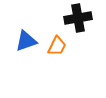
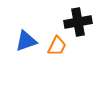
black cross: moved 4 px down
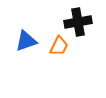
orange trapezoid: moved 2 px right
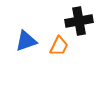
black cross: moved 1 px right, 1 px up
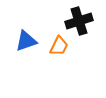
black cross: rotated 8 degrees counterclockwise
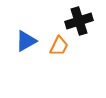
blue triangle: rotated 10 degrees counterclockwise
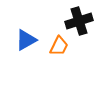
blue triangle: moved 1 px up
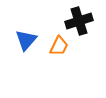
blue triangle: rotated 20 degrees counterclockwise
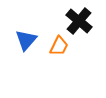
black cross: rotated 32 degrees counterclockwise
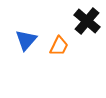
black cross: moved 8 px right
